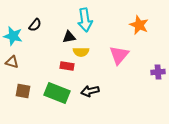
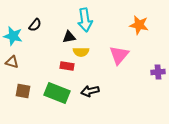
orange star: rotated 12 degrees counterclockwise
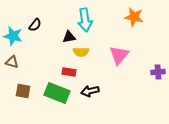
orange star: moved 5 px left, 8 px up
red rectangle: moved 2 px right, 6 px down
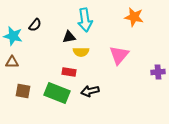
brown triangle: rotated 16 degrees counterclockwise
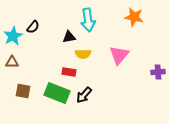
cyan arrow: moved 3 px right
black semicircle: moved 2 px left, 2 px down
cyan star: rotated 30 degrees clockwise
yellow semicircle: moved 2 px right, 2 px down
black arrow: moved 6 px left, 4 px down; rotated 36 degrees counterclockwise
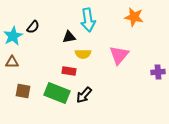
red rectangle: moved 1 px up
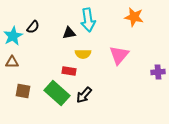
black triangle: moved 4 px up
green rectangle: rotated 20 degrees clockwise
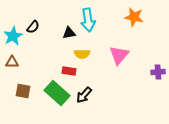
yellow semicircle: moved 1 px left
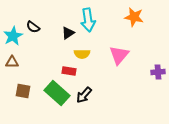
black semicircle: rotated 88 degrees clockwise
black triangle: moved 1 px left; rotated 24 degrees counterclockwise
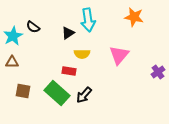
purple cross: rotated 32 degrees counterclockwise
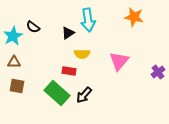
pink triangle: moved 6 px down
brown triangle: moved 2 px right
brown square: moved 6 px left, 5 px up
